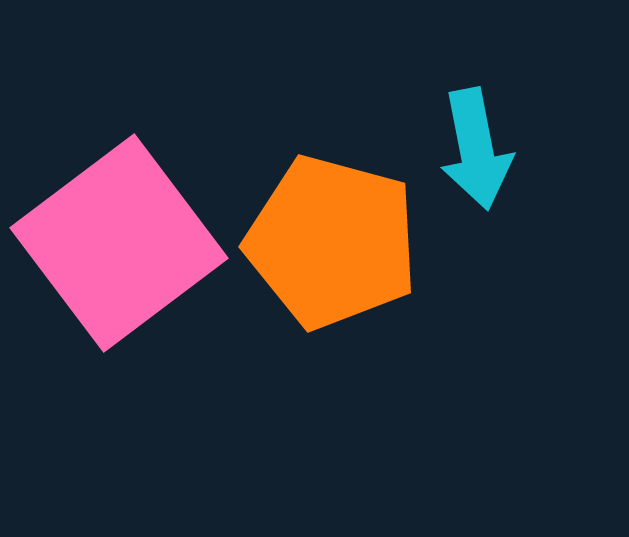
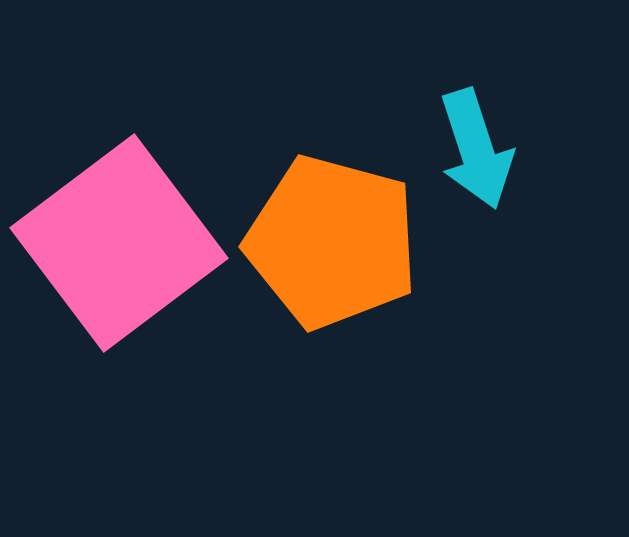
cyan arrow: rotated 7 degrees counterclockwise
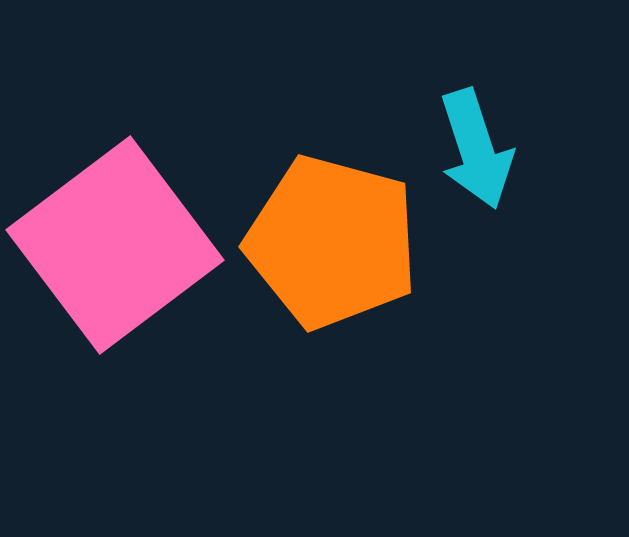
pink square: moved 4 px left, 2 px down
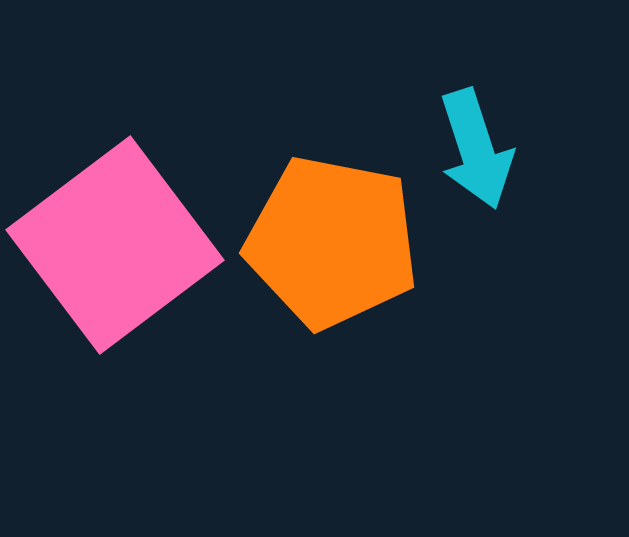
orange pentagon: rotated 4 degrees counterclockwise
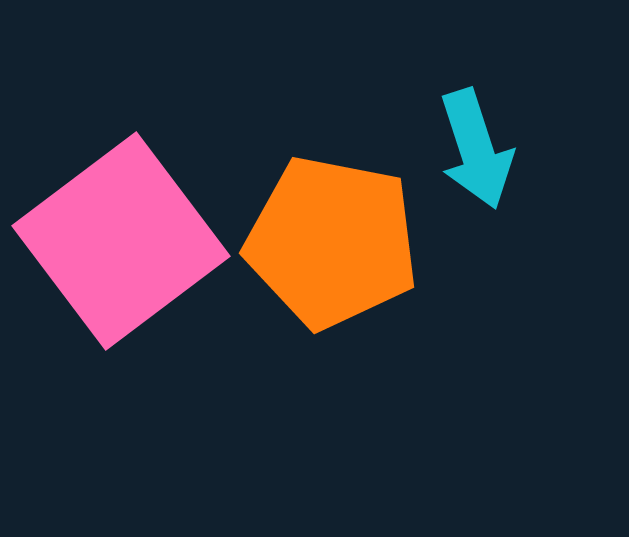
pink square: moved 6 px right, 4 px up
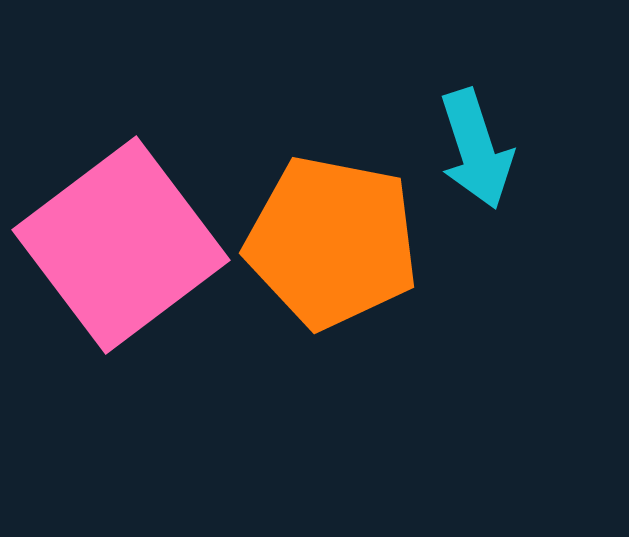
pink square: moved 4 px down
